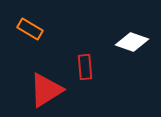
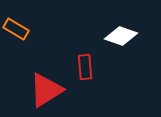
orange rectangle: moved 14 px left
white diamond: moved 11 px left, 6 px up
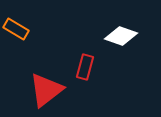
red rectangle: rotated 20 degrees clockwise
red triangle: rotated 6 degrees counterclockwise
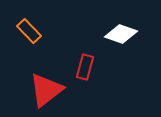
orange rectangle: moved 13 px right, 2 px down; rotated 15 degrees clockwise
white diamond: moved 2 px up
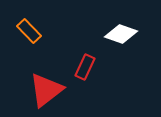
red rectangle: rotated 10 degrees clockwise
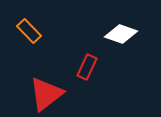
red rectangle: moved 2 px right
red triangle: moved 4 px down
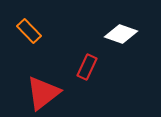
red triangle: moved 3 px left, 1 px up
